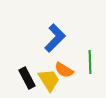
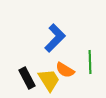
orange semicircle: moved 1 px right
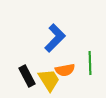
green line: moved 1 px down
orange semicircle: rotated 42 degrees counterclockwise
black rectangle: moved 2 px up
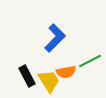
green line: moved 2 px up; rotated 65 degrees clockwise
orange semicircle: moved 1 px right, 2 px down
yellow trapezoid: moved 1 px down
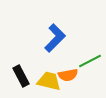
orange semicircle: moved 2 px right, 3 px down
black rectangle: moved 6 px left
yellow trapezoid: rotated 45 degrees counterclockwise
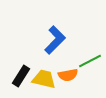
blue L-shape: moved 2 px down
black rectangle: rotated 60 degrees clockwise
yellow trapezoid: moved 5 px left, 2 px up
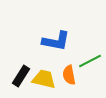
blue L-shape: moved 1 px right, 1 px down; rotated 56 degrees clockwise
orange semicircle: moved 1 px right; rotated 90 degrees clockwise
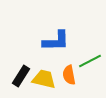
blue L-shape: rotated 12 degrees counterclockwise
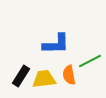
blue L-shape: moved 3 px down
yellow trapezoid: rotated 20 degrees counterclockwise
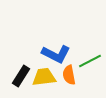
blue L-shape: moved 10 px down; rotated 28 degrees clockwise
yellow trapezoid: moved 2 px up
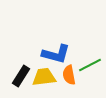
blue L-shape: rotated 12 degrees counterclockwise
green line: moved 4 px down
